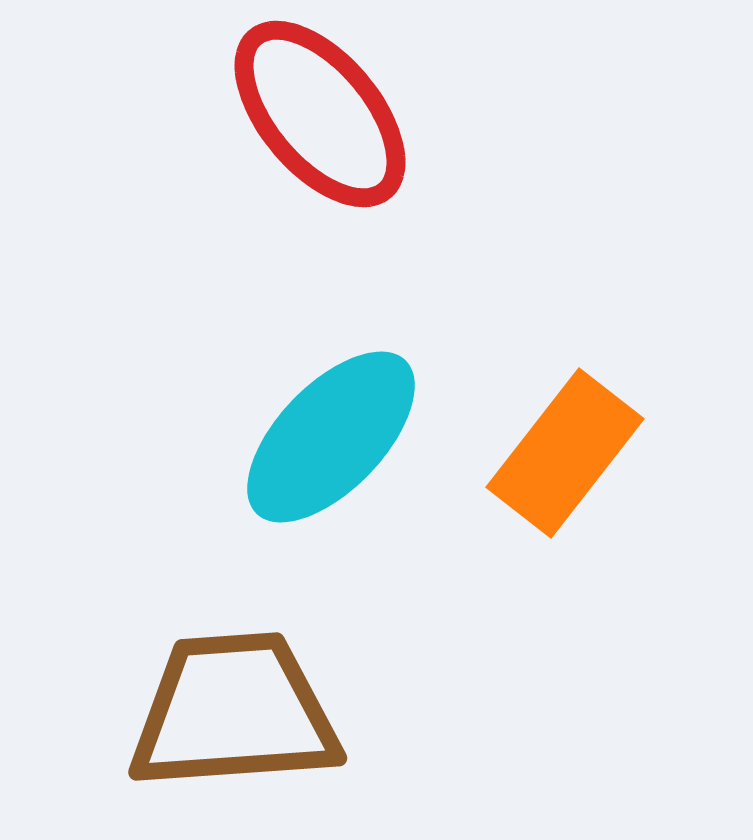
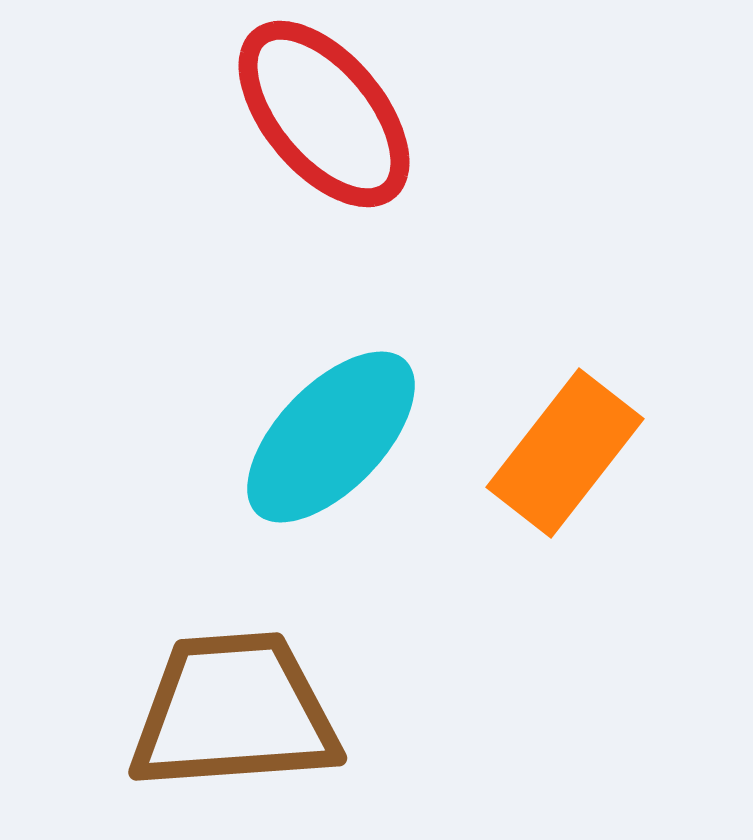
red ellipse: moved 4 px right
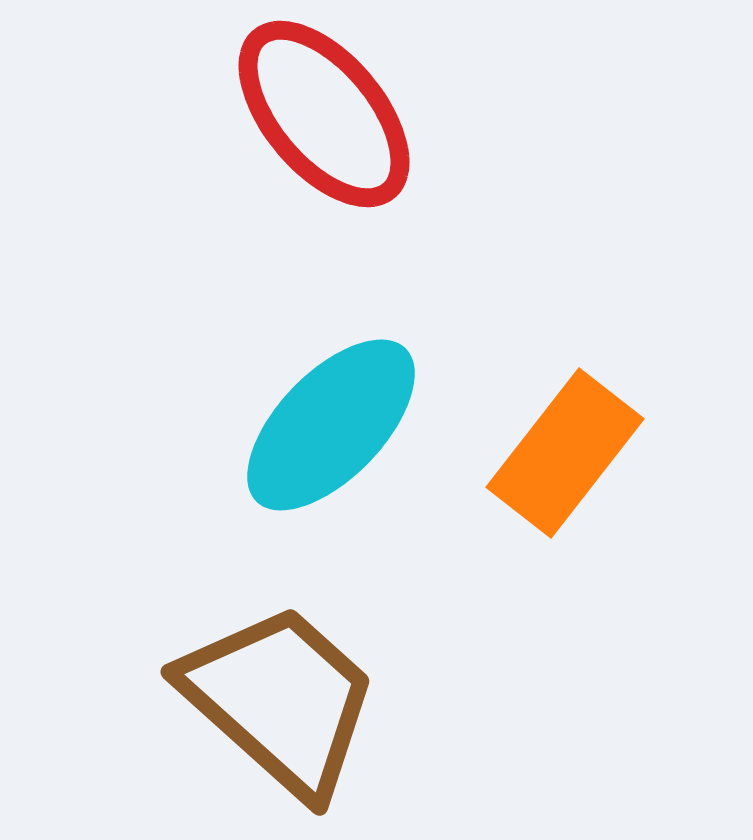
cyan ellipse: moved 12 px up
brown trapezoid: moved 46 px right, 12 px up; rotated 46 degrees clockwise
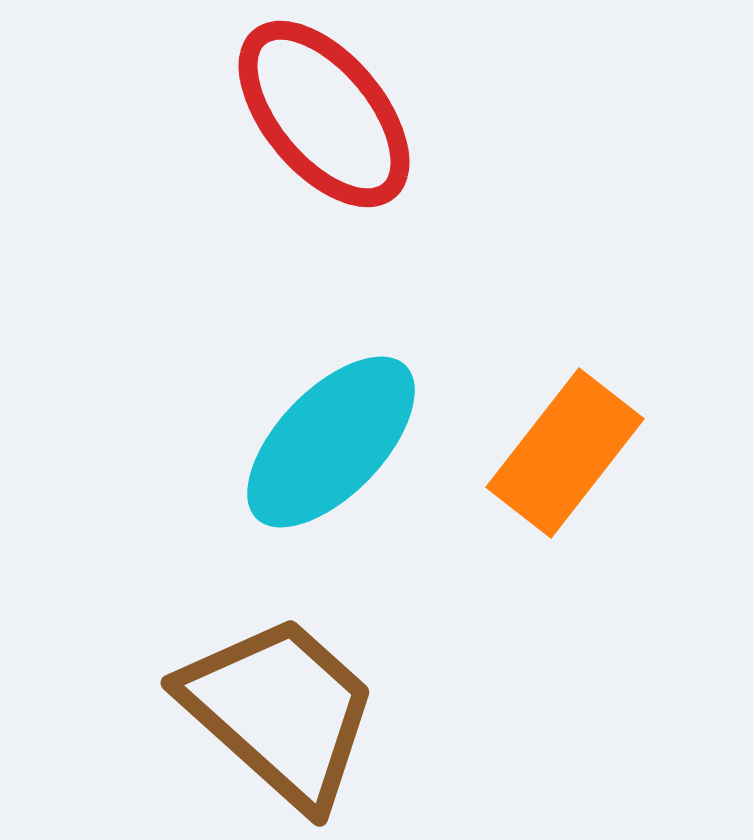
cyan ellipse: moved 17 px down
brown trapezoid: moved 11 px down
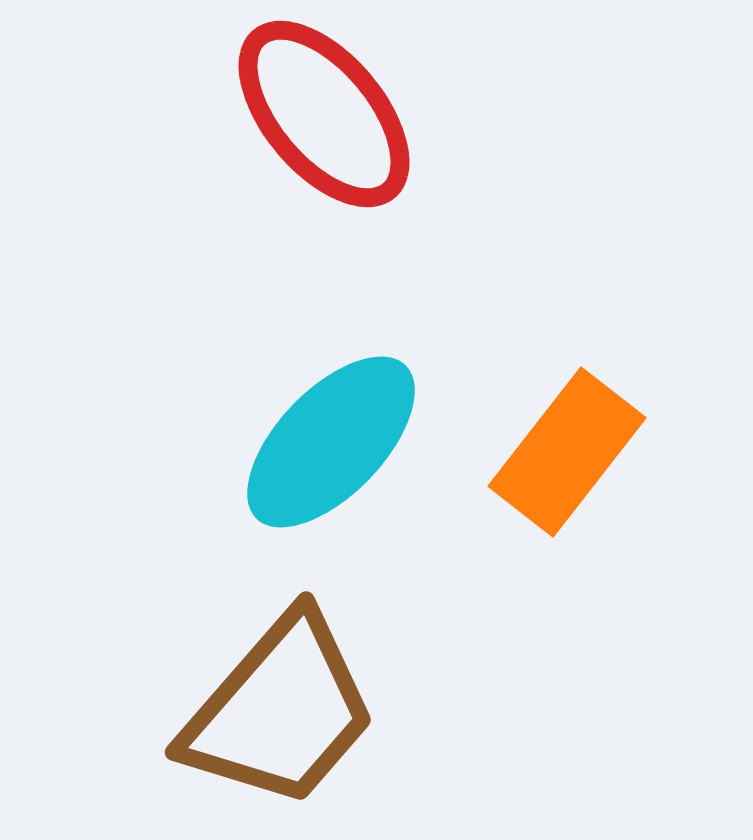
orange rectangle: moved 2 px right, 1 px up
brown trapezoid: rotated 89 degrees clockwise
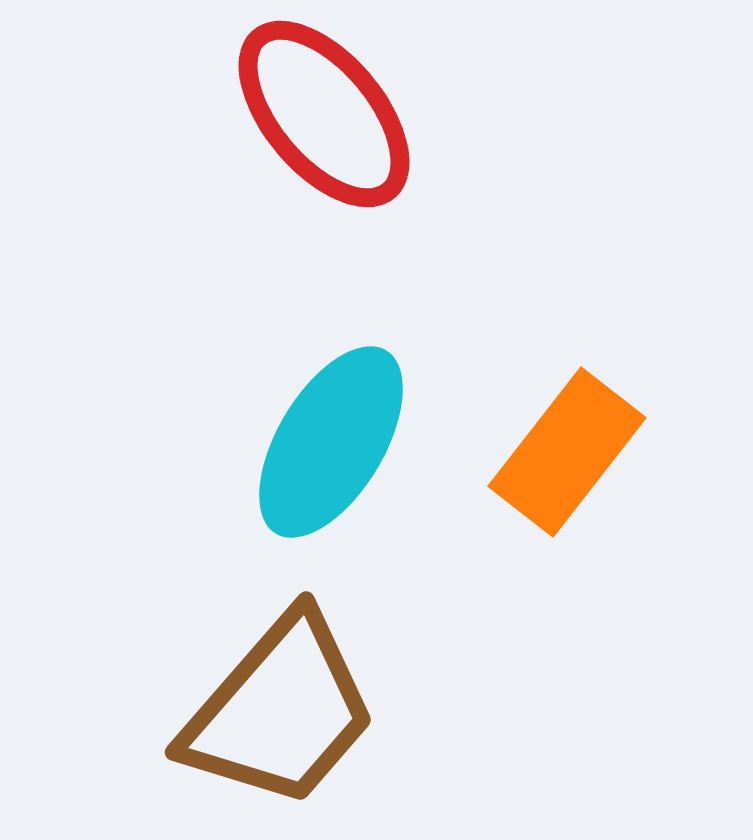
cyan ellipse: rotated 13 degrees counterclockwise
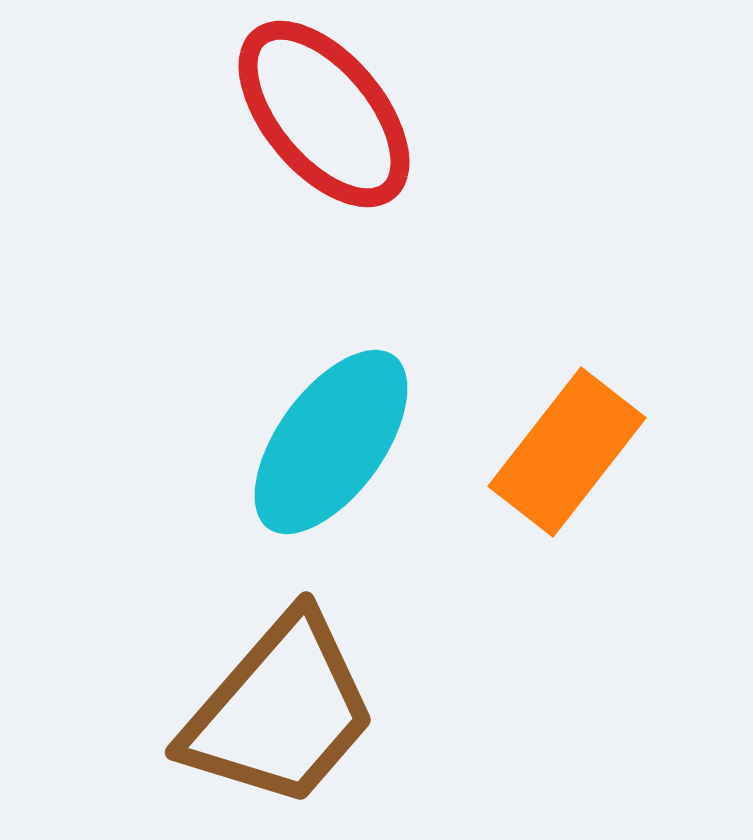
cyan ellipse: rotated 5 degrees clockwise
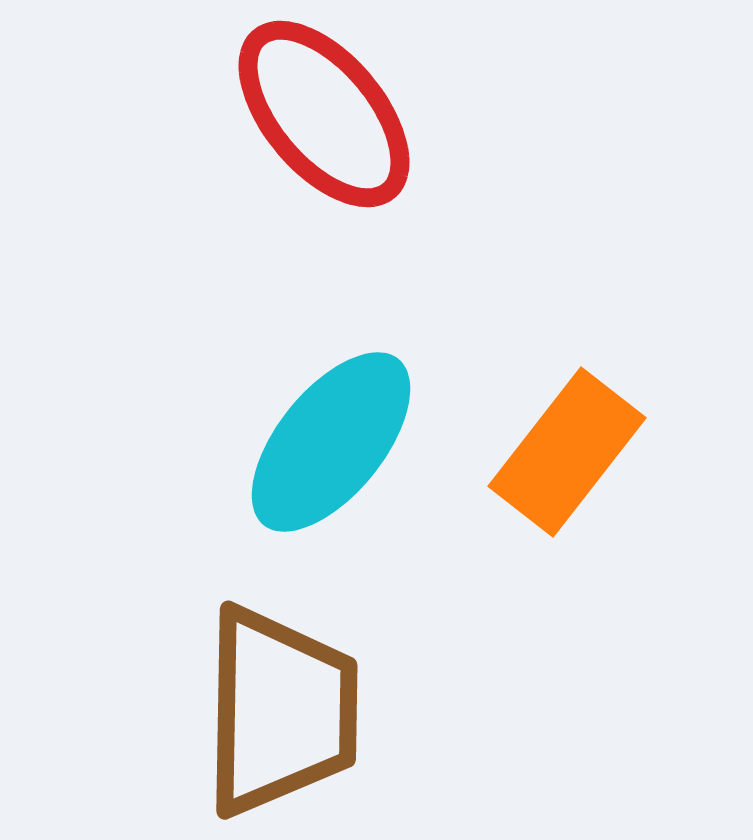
cyan ellipse: rotated 3 degrees clockwise
brown trapezoid: rotated 40 degrees counterclockwise
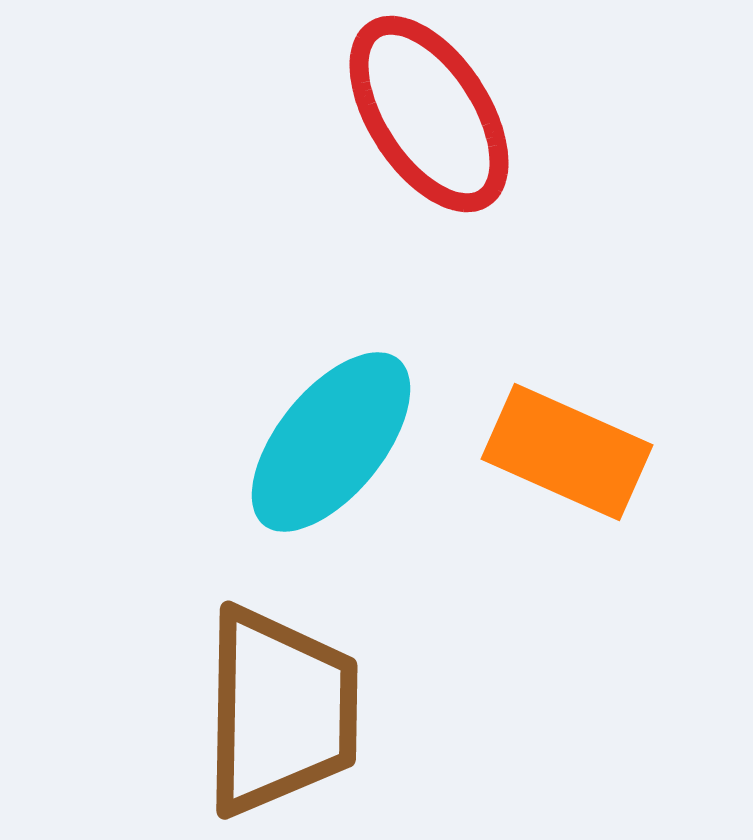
red ellipse: moved 105 px right; rotated 7 degrees clockwise
orange rectangle: rotated 76 degrees clockwise
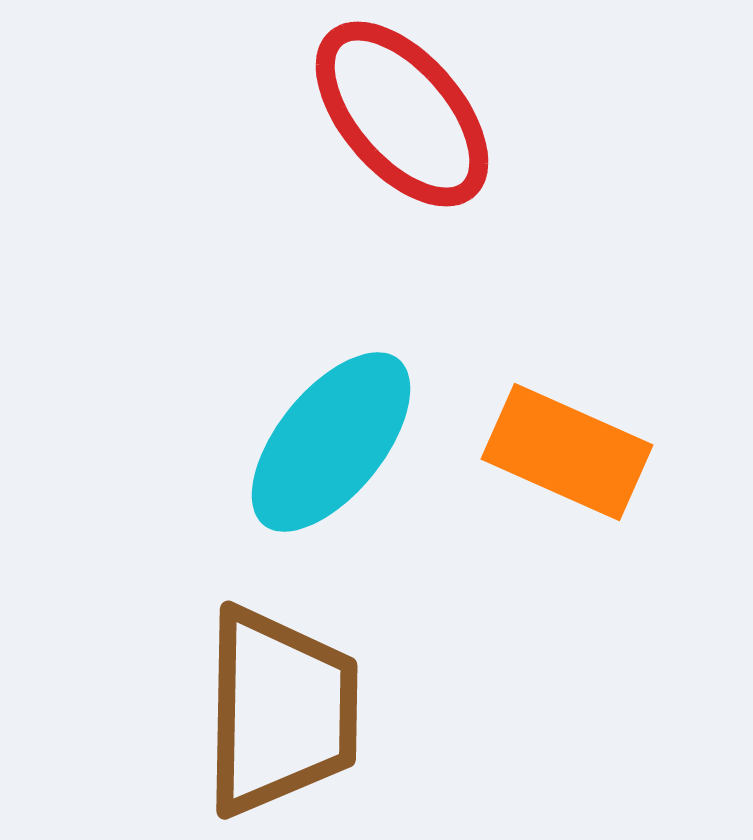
red ellipse: moved 27 px left; rotated 8 degrees counterclockwise
